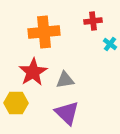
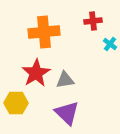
red star: moved 3 px right, 1 px down
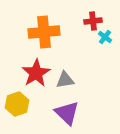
cyan cross: moved 5 px left, 7 px up
yellow hexagon: moved 1 px right, 1 px down; rotated 20 degrees counterclockwise
